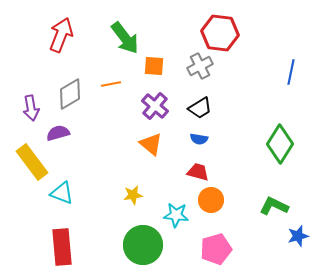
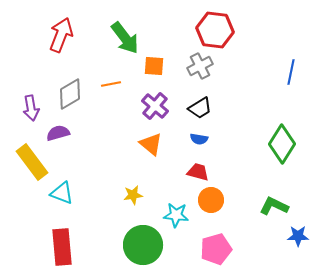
red hexagon: moved 5 px left, 3 px up
green diamond: moved 2 px right
blue star: rotated 15 degrees clockwise
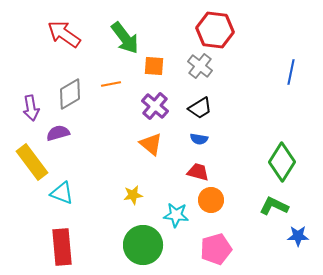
red arrow: moved 3 px right, 1 px up; rotated 76 degrees counterclockwise
gray cross: rotated 25 degrees counterclockwise
green diamond: moved 18 px down
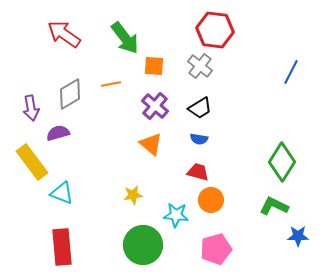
blue line: rotated 15 degrees clockwise
